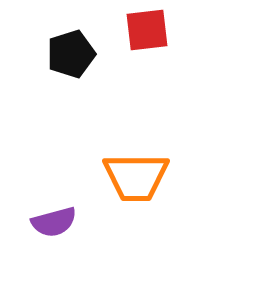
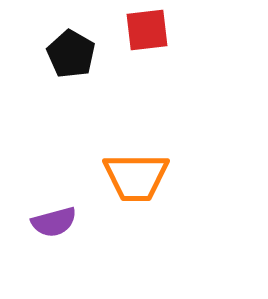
black pentagon: rotated 24 degrees counterclockwise
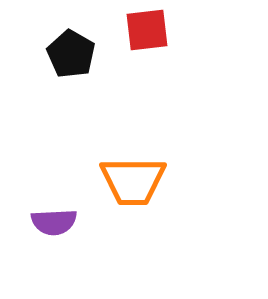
orange trapezoid: moved 3 px left, 4 px down
purple semicircle: rotated 12 degrees clockwise
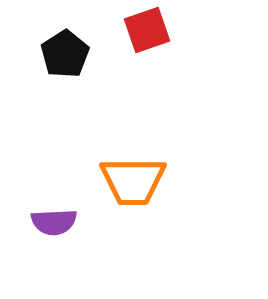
red square: rotated 12 degrees counterclockwise
black pentagon: moved 6 px left; rotated 9 degrees clockwise
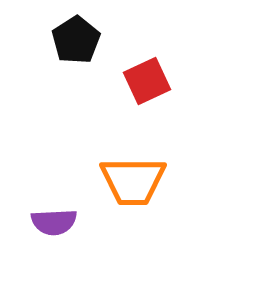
red square: moved 51 px down; rotated 6 degrees counterclockwise
black pentagon: moved 11 px right, 14 px up
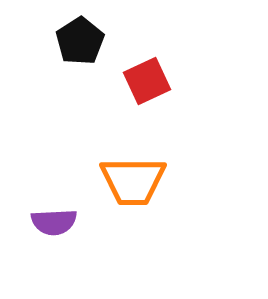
black pentagon: moved 4 px right, 1 px down
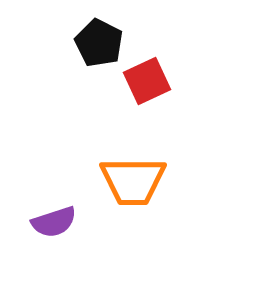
black pentagon: moved 19 px right, 2 px down; rotated 12 degrees counterclockwise
purple semicircle: rotated 15 degrees counterclockwise
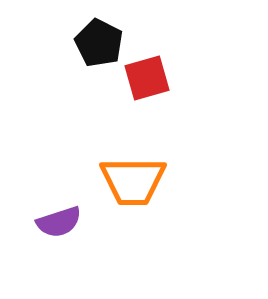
red square: moved 3 px up; rotated 9 degrees clockwise
purple semicircle: moved 5 px right
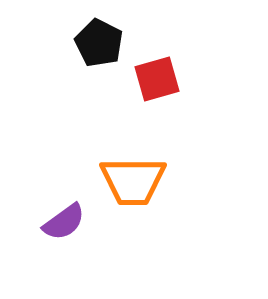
red square: moved 10 px right, 1 px down
purple semicircle: moved 5 px right; rotated 18 degrees counterclockwise
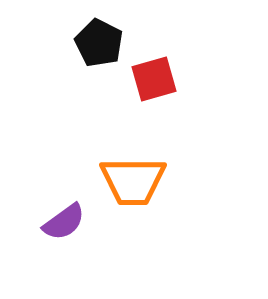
red square: moved 3 px left
